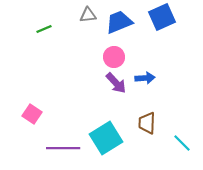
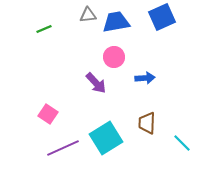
blue trapezoid: moved 3 px left; rotated 12 degrees clockwise
purple arrow: moved 20 px left
pink square: moved 16 px right
purple line: rotated 24 degrees counterclockwise
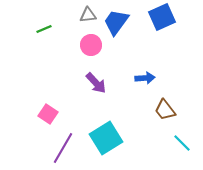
blue trapezoid: rotated 44 degrees counterclockwise
pink circle: moved 23 px left, 12 px up
brown trapezoid: moved 18 px right, 13 px up; rotated 40 degrees counterclockwise
purple line: rotated 36 degrees counterclockwise
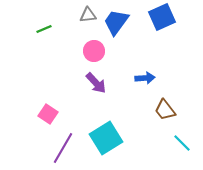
pink circle: moved 3 px right, 6 px down
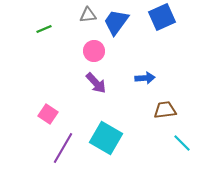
brown trapezoid: rotated 120 degrees clockwise
cyan square: rotated 28 degrees counterclockwise
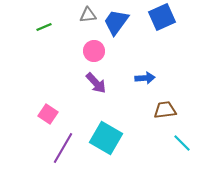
green line: moved 2 px up
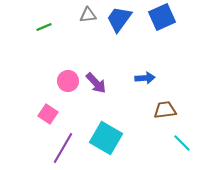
blue trapezoid: moved 3 px right, 3 px up
pink circle: moved 26 px left, 30 px down
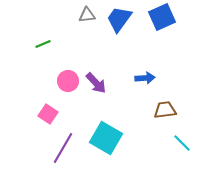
gray triangle: moved 1 px left
green line: moved 1 px left, 17 px down
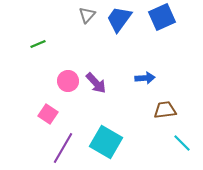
gray triangle: rotated 42 degrees counterclockwise
green line: moved 5 px left
cyan square: moved 4 px down
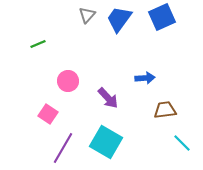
purple arrow: moved 12 px right, 15 px down
